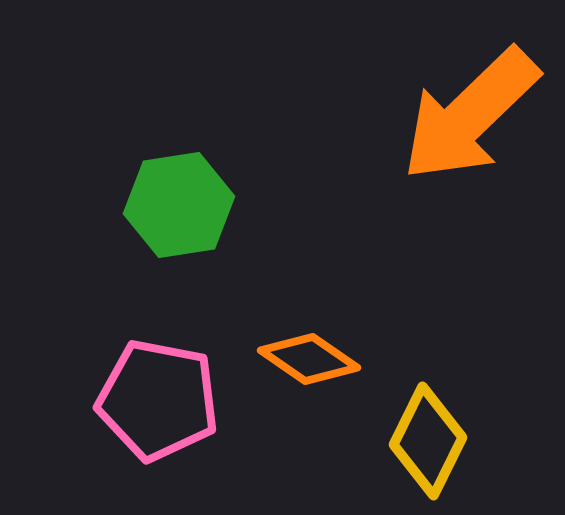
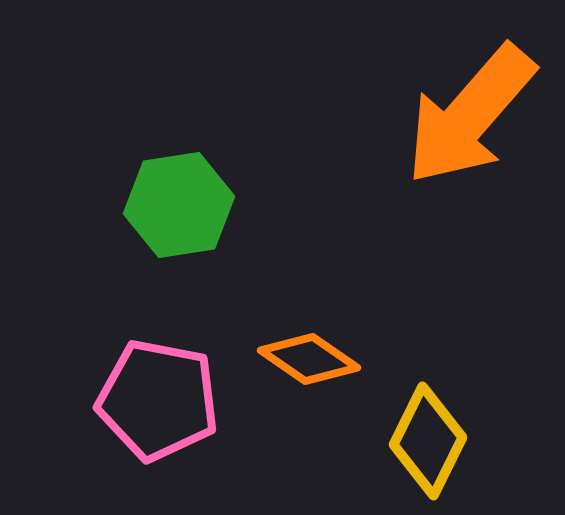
orange arrow: rotated 5 degrees counterclockwise
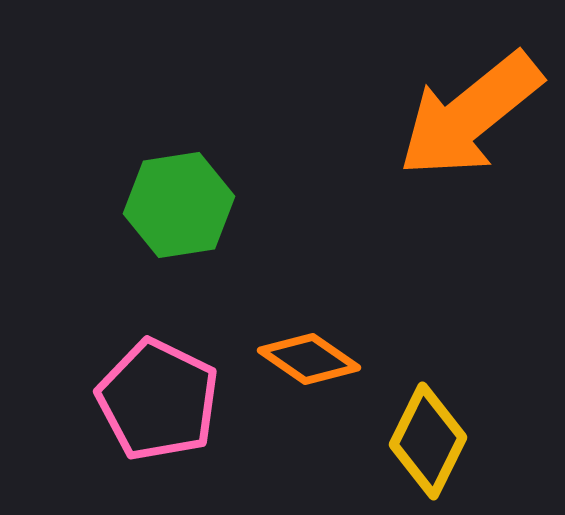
orange arrow: rotated 10 degrees clockwise
pink pentagon: rotated 15 degrees clockwise
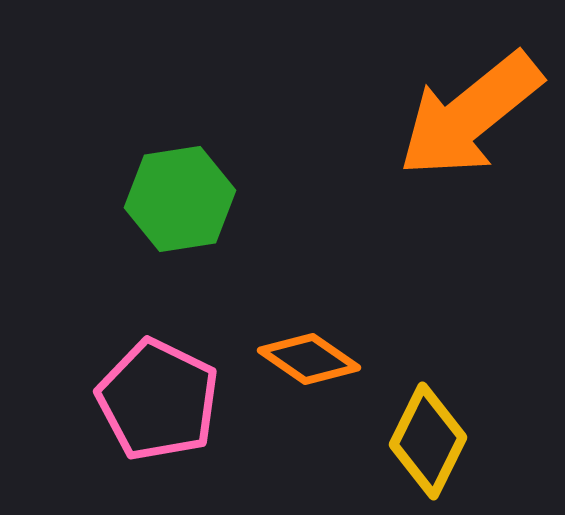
green hexagon: moved 1 px right, 6 px up
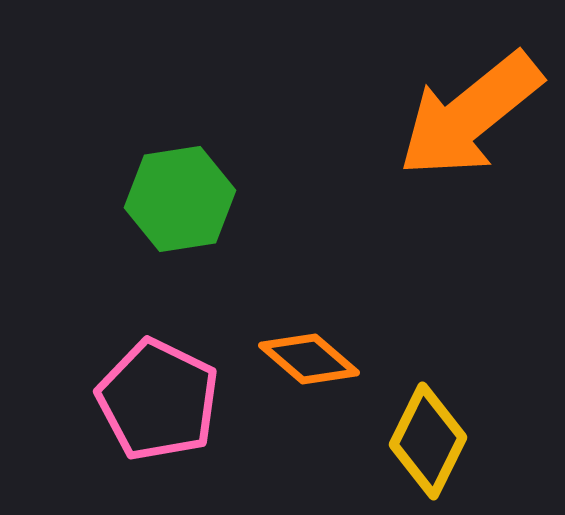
orange diamond: rotated 6 degrees clockwise
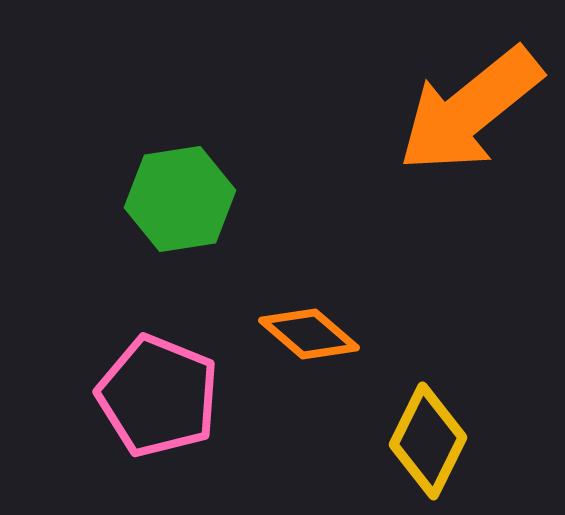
orange arrow: moved 5 px up
orange diamond: moved 25 px up
pink pentagon: moved 4 px up; rotated 4 degrees counterclockwise
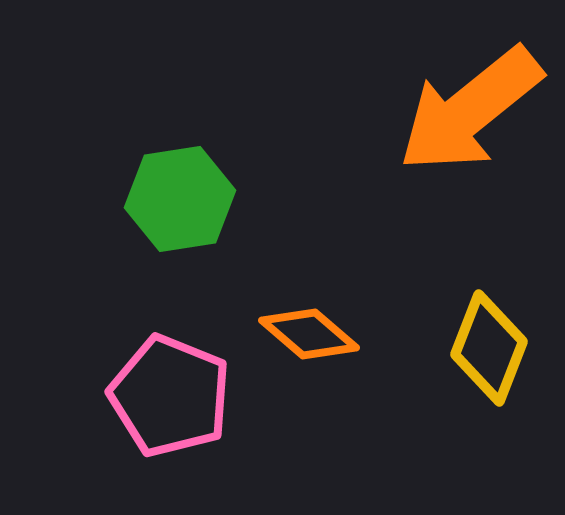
pink pentagon: moved 12 px right
yellow diamond: moved 61 px right, 93 px up; rotated 5 degrees counterclockwise
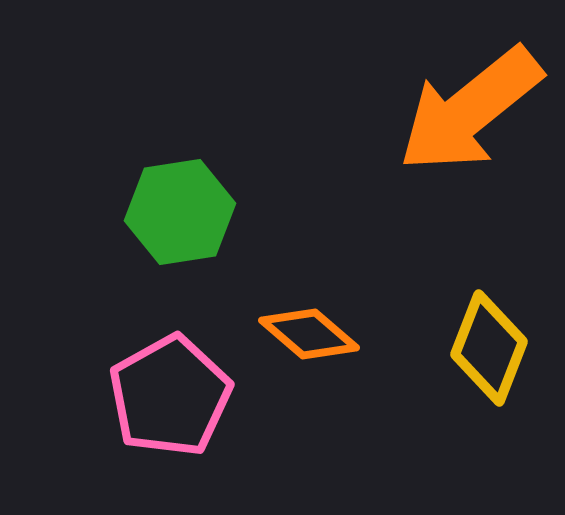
green hexagon: moved 13 px down
pink pentagon: rotated 21 degrees clockwise
